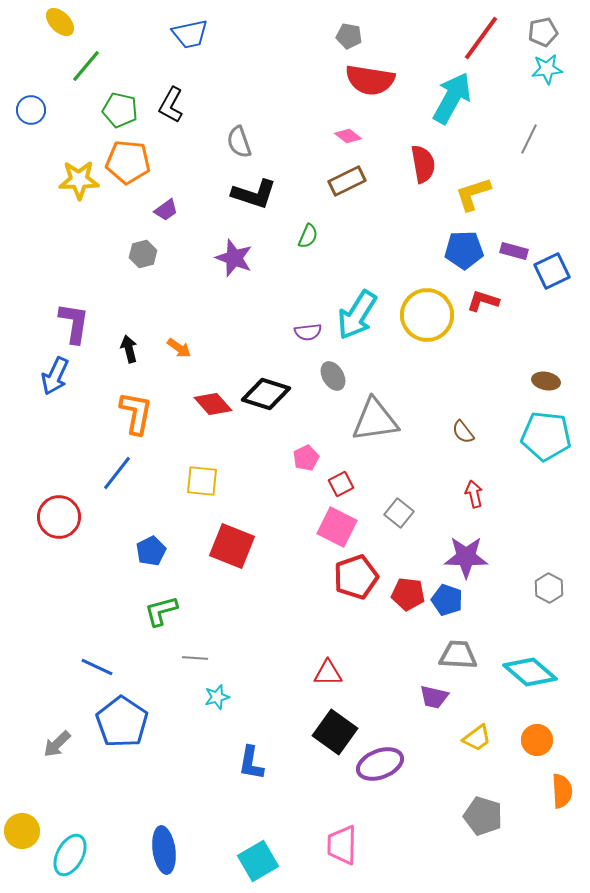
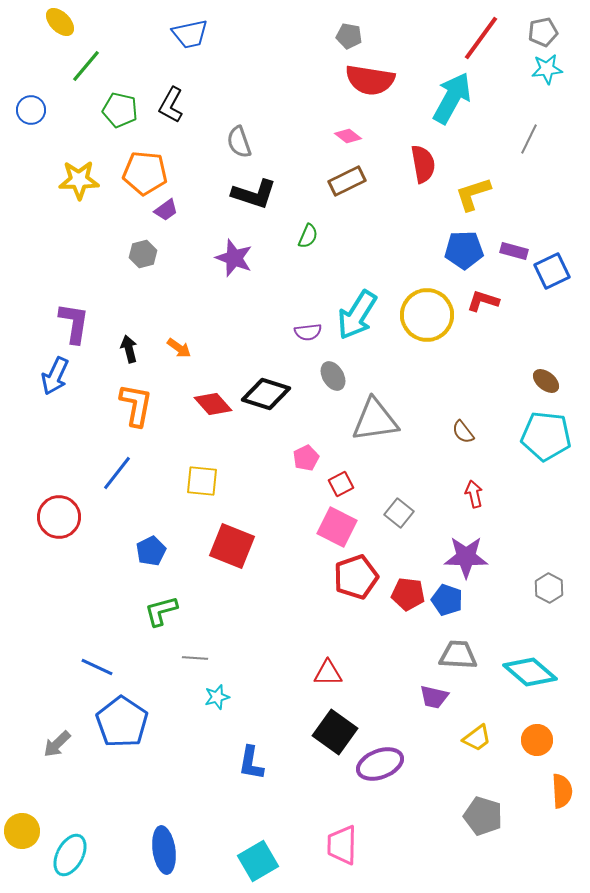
orange pentagon at (128, 162): moved 17 px right, 11 px down
brown ellipse at (546, 381): rotated 28 degrees clockwise
orange L-shape at (136, 413): moved 8 px up
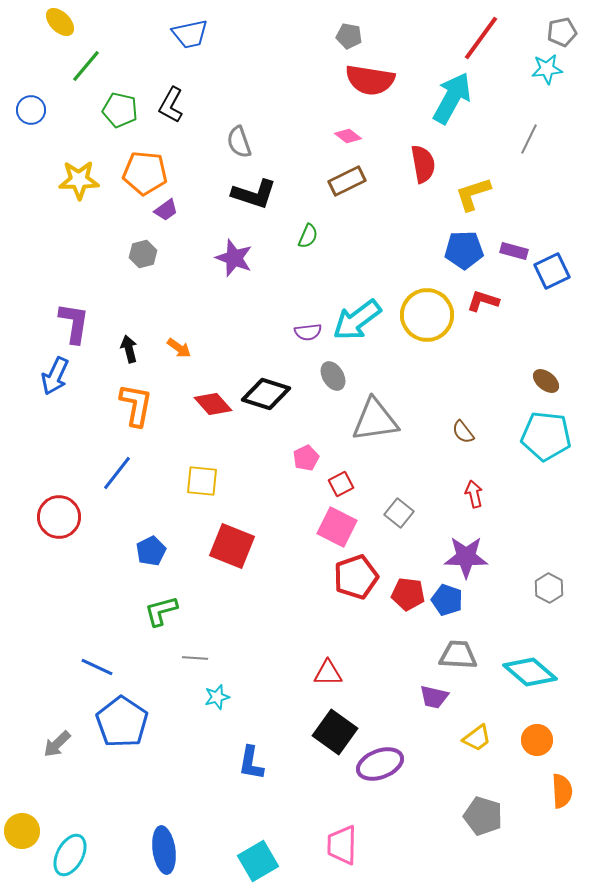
gray pentagon at (543, 32): moved 19 px right
cyan arrow at (357, 315): moved 5 px down; rotated 21 degrees clockwise
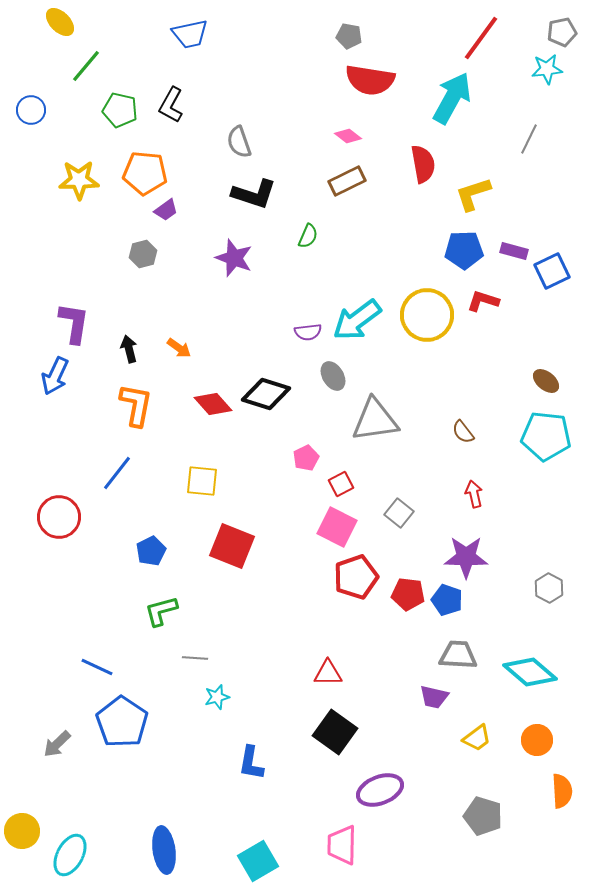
purple ellipse at (380, 764): moved 26 px down
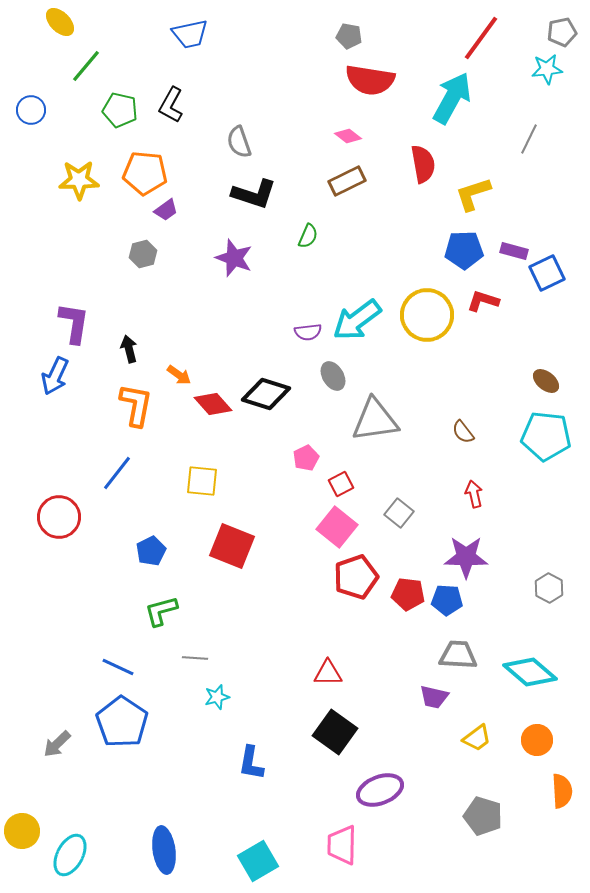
blue square at (552, 271): moved 5 px left, 2 px down
orange arrow at (179, 348): moved 27 px down
pink square at (337, 527): rotated 12 degrees clockwise
blue pentagon at (447, 600): rotated 16 degrees counterclockwise
blue line at (97, 667): moved 21 px right
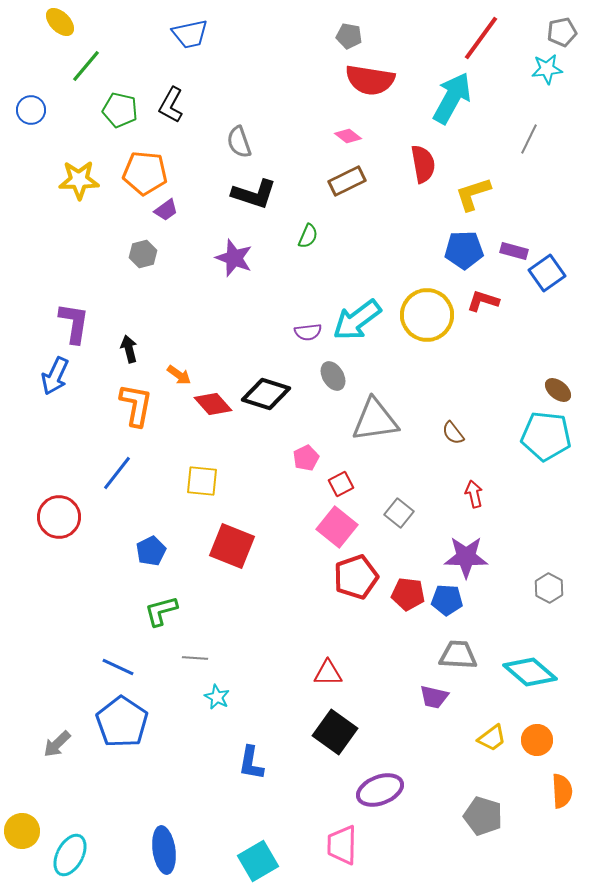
blue square at (547, 273): rotated 9 degrees counterclockwise
brown ellipse at (546, 381): moved 12 px right, 9 px down
brown semicircle at (463, 432): moved 10 px left, 1 px down
cyan star at (217, 697): rotated 30 degrees counterclockwise
yellow trapezoid at (477, 738): moved 15 px right
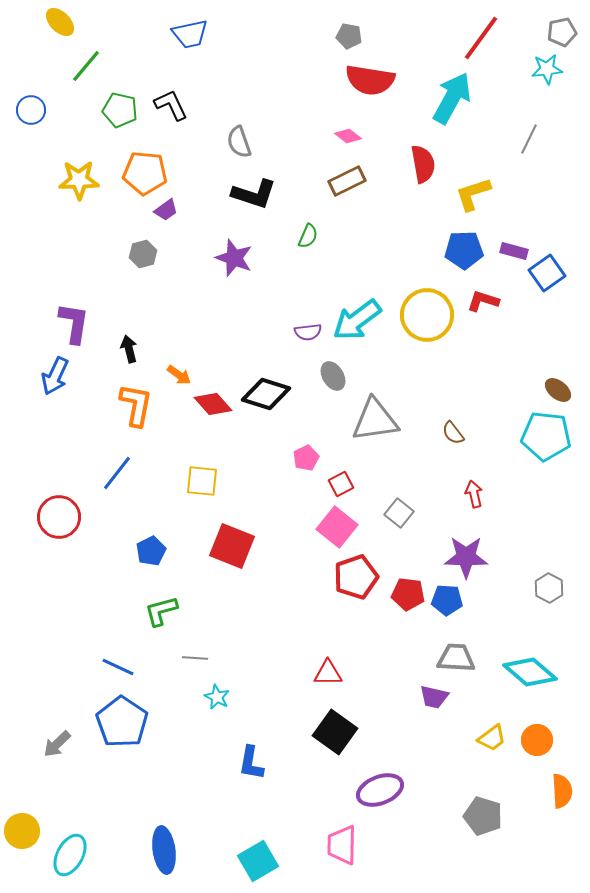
black L-shape at (171, 105): rotated 126 degrees clockwise
gray trapezoid at (458, 655): moved 2 px left, 3 px down
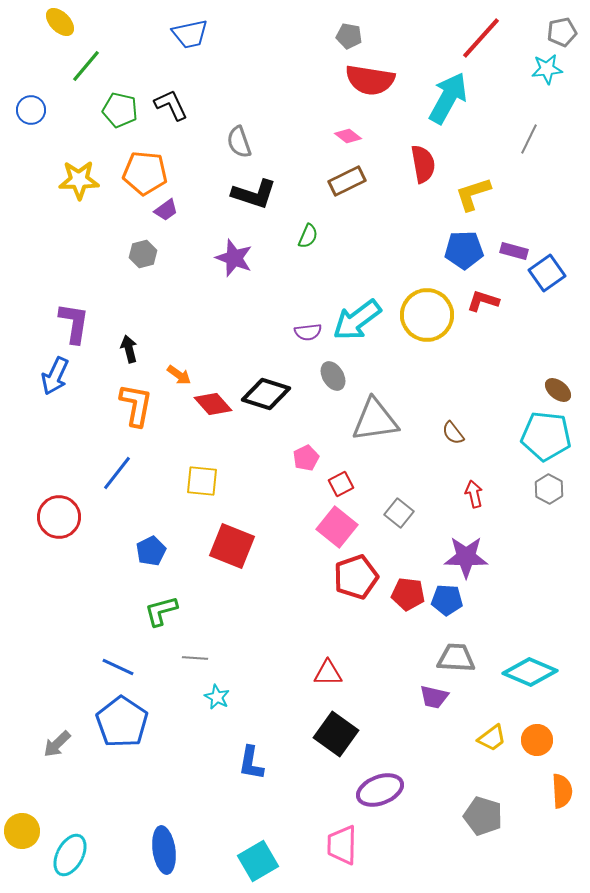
red line at (481, 38): rotated 6 degrees clockwise
cyan arrow at (452, 98): moved 4 px left
gray hexagon at (549, 588): moved 99 px up
cyan diamond at (530, 672): rotated 18 degrees counterclockwise
black square at (335, 732): moved 1 px right, 2 px down
